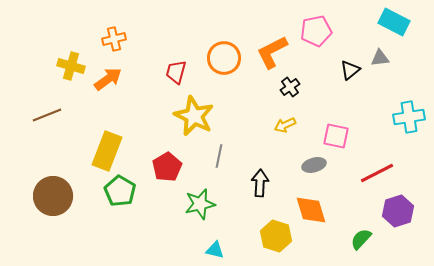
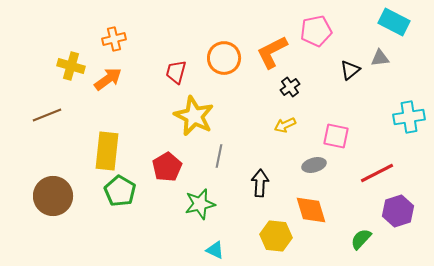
yellow rectangle: rotated 15 degrees counterclockwise
yellow hexagon: rotated 12 degrees counterclockwise
cyan triangle: rotated 12 degrees clockwise
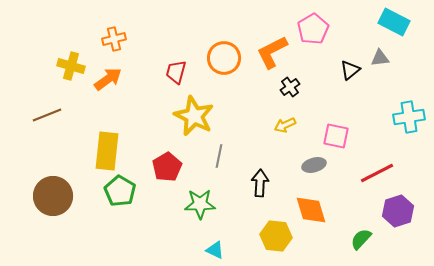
pink pentagon: moved 3 px left, 2 px up; rotated 20 degrees counterclockwise
green star: rotated 12 degrees clockwise
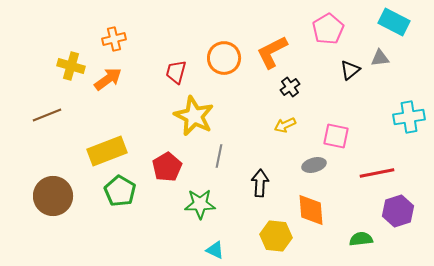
pink pentagon: moved 15 px right
yellow rectangle: rotated 63 degrees clockwise
red line: rotated 16 degrees clockwise
orange diamond: rotated 12 degrees clockwise
green semicircle: rotated 40 degrees clockwise
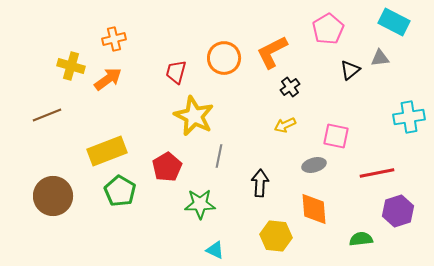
orange diamond: moved 3 px right, 1 px up
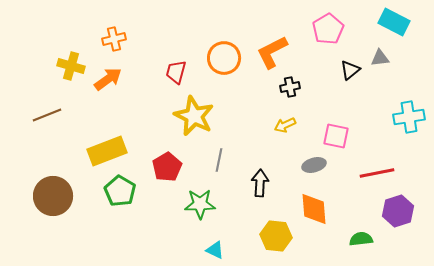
black cross: rotated 24 degrees clockwise
gray line: moved 4 px down
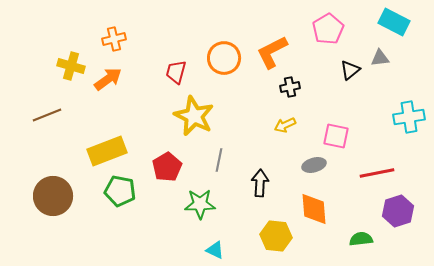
green pentagon: rotated 20 degrees counterclockwise
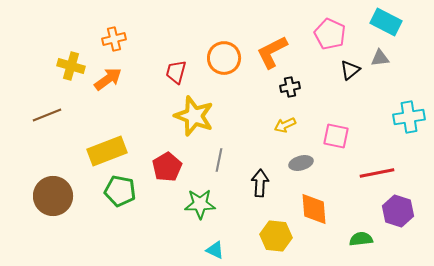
cyan rectangle: moved 8 px left
pink pentagon: moved 2 px right, 5 px down; rotated 16 degrees counterclockwise
yellow star: rotated 6 degrees counterclockwise
gray ellipse: moved 13 px left, 2 px up
purple hexagon: rotated 24 degrees counterclockwise
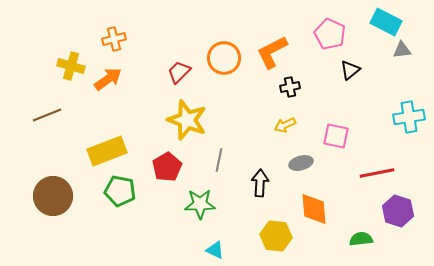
gray triangle: moved 22 px right, 8 px up
red trapezoid: moved 3 px right; rotated 30 degrees clockwise
yellow star: moved 7 px left, 4 px down
